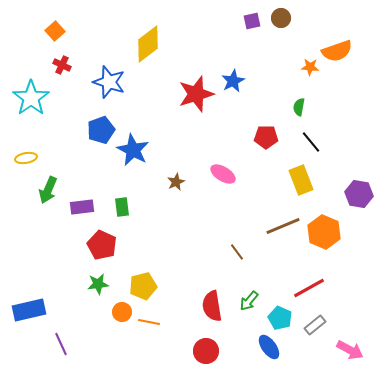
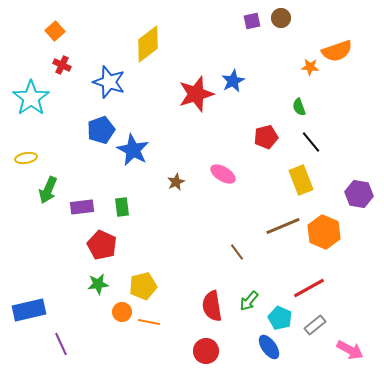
green semicircle at (299, 107): rotated 30 degrees counterclockwise
red pentagon at (266, 137): rotated 15 degrees counterclockwise
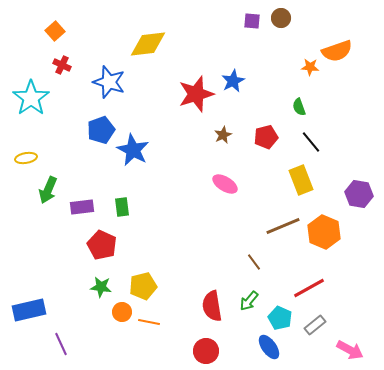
purple square at (252, 21): rotated 18 degrees clockwise
yellow diamond at (148, 44): rotated 30 degrees clockwise
pink ellipse at (223, 174): moved 2 px right, 10 px down
brown star at (176, 182): moved 47 px right, 47 px up
brown line at (237, 252): moved 17 px right, 10 px down
green star at (98, 284): moved 3 px right, 3 px down; rotated 15 degrees clockwise
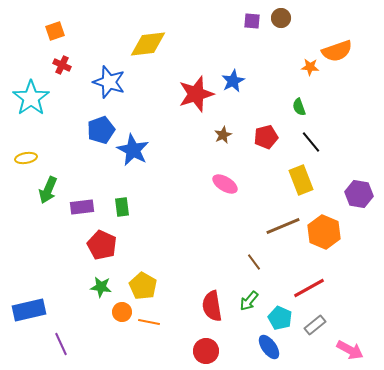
orange square at (55, 31): rotated 24 degrees clockwise
yellow pentagon at (143, 286): rotated 28 degrees counterclockwise
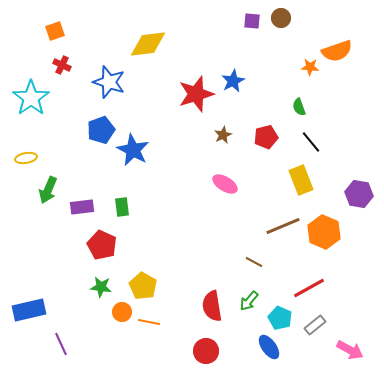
brown line at (254, 262): rotated 24 degrees counterclockwise
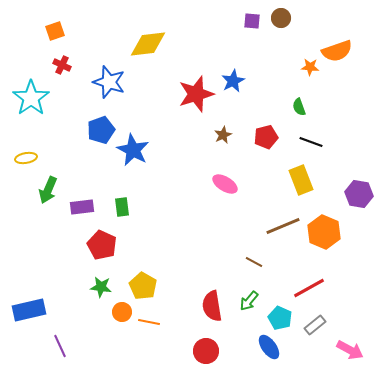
black line at (311, 142): rotated 30 degrees counterclockwise
purple line at (61, 344): moved 1 px left, 2 px down
